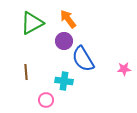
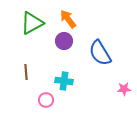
blue semicircle: moved 17 px right, 6 px up
pink star: moved 20 px down
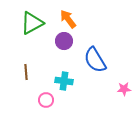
blue semicircle: moved 5 px left, 7 px down
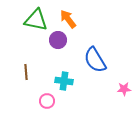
green triangle: moved 4 px right, 3 px up; rotated 40 degrees clockwise
purple circle: moved 6 px left, 1 px up
pink circle: moved 1 px right, 1 px down
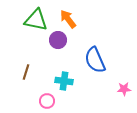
blue semicircle: rotated 8 degrees clockwise
brown line: rotated 21 degrees clockwise
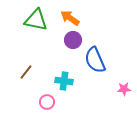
orange arrow: moved 2 px right, 1 px up; rotated 18 degrees counterclockwise
purple circle: moved 15 px right
brown line: rotated 21 degrees clockwise
pink circle: moved 1 px down
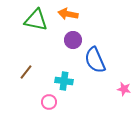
orange arrow: moved 2 px left, 4 px up; rotated 24 degrees counterclockwise
pink star: rotated 16 degrees clockwise
pink circle: moved 2 px right
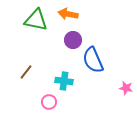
blue semicircle: moved 2 px left
pink star: moved 2 px right, 1 px up
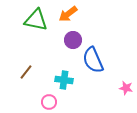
orange arrow: rotated 48 degrees counterclockwise
cyan cross: moved 1 px up
